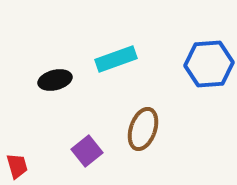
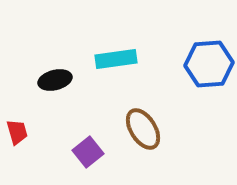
cyan rectangle: rotated 12 degrees clockwise
brown ellipse: rotated 51 degrees counterclockwise
purple square: moved 1 px right, 1 px down
red trapezoid: moved 34 px up
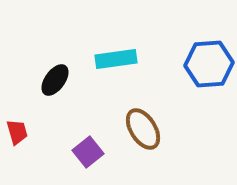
black ellipse: rotated 40 degrees counterclockwise
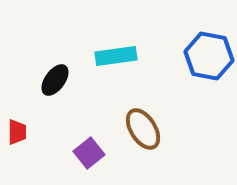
cyan rectangle: moved 3 px up
blue hexagon: moved 8 px up; rotated 15 degrees clockwise
red trapezoid: rotated 16 degrees clockwise
purple square: moved 1 px right, 1 px down
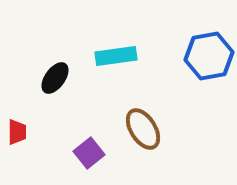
blue hexagon: rotated 21 degrees counterclockwise
black ellipse: moved 2 px up
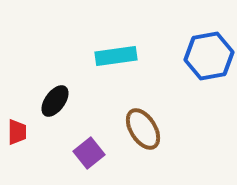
black ellipse: moved 23 px down
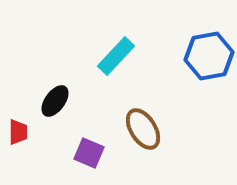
cyan rectangle: rotated 39 degrees counterclockwise
red trapezoid: moved 1 px right
purple square: rotated 28 degrees counterclockwise
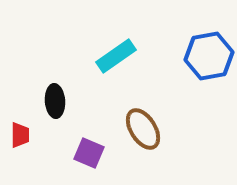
cyan rectangle: rotated 12 degrees clockwise
black ellipse: rotated 40 degrees counterclockwise
red trapezoid: moved 2 px right, 3 px down
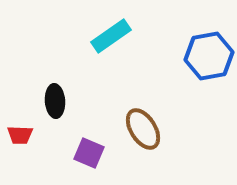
cyan rectangle: moved 5 px left, 20 px up
red trapezoid: rotated 92 degrees clockwise
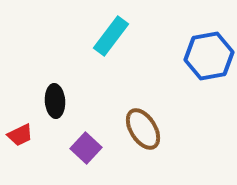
cyan rectangle: rotated 18 degrees counterclockwise
red trapezoid: rotated 28 degrees counterclockwise
purple square: moved 3 px left, 5 px up; rotated 20 degrees clockwise
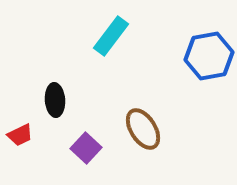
black ellipse: moved 1 px up
